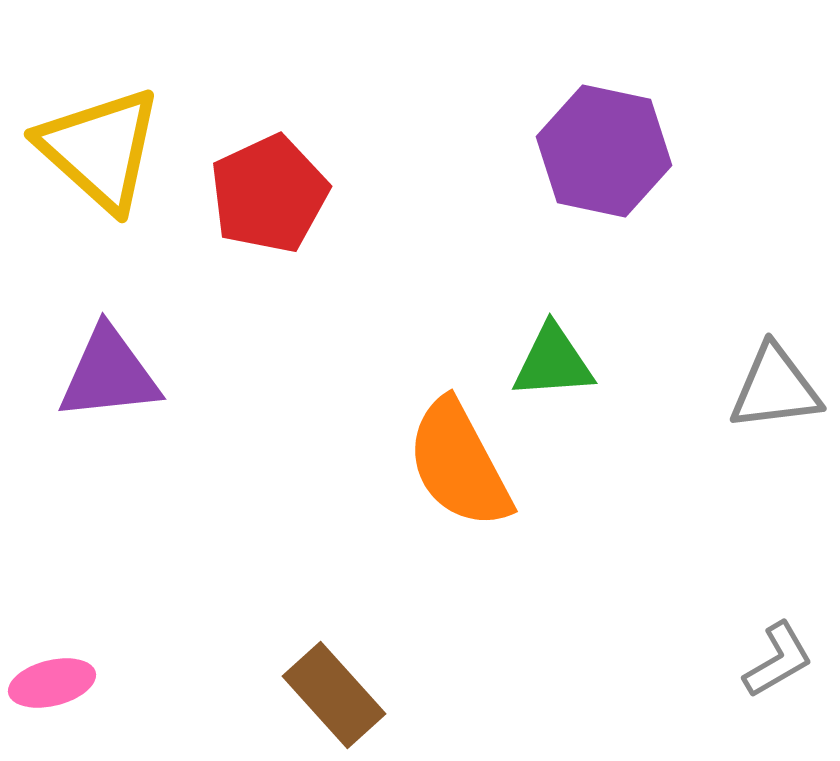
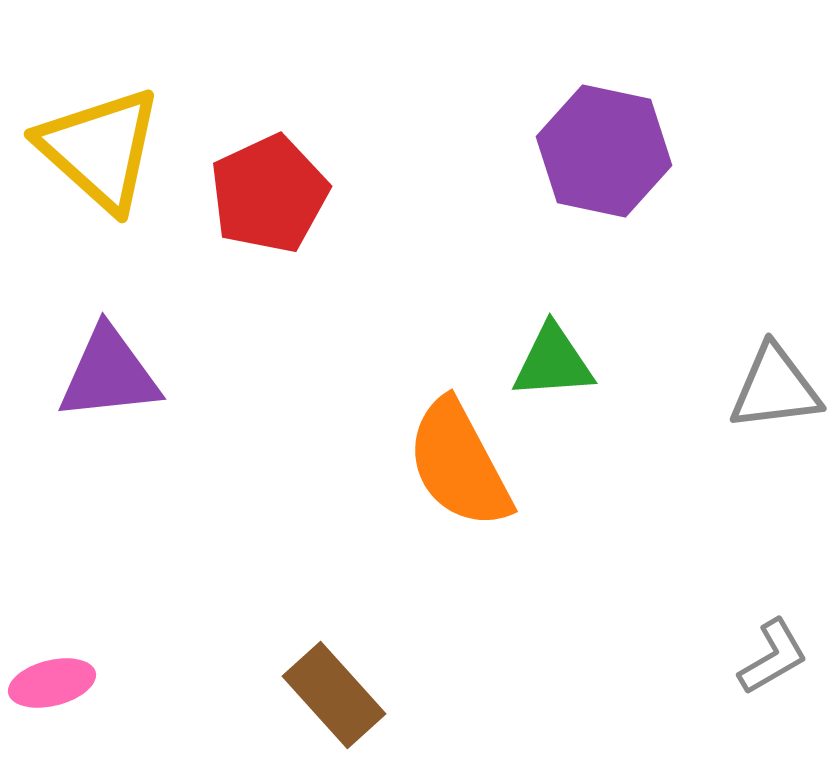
gray L-shape: moved 5 px left, 3 px up
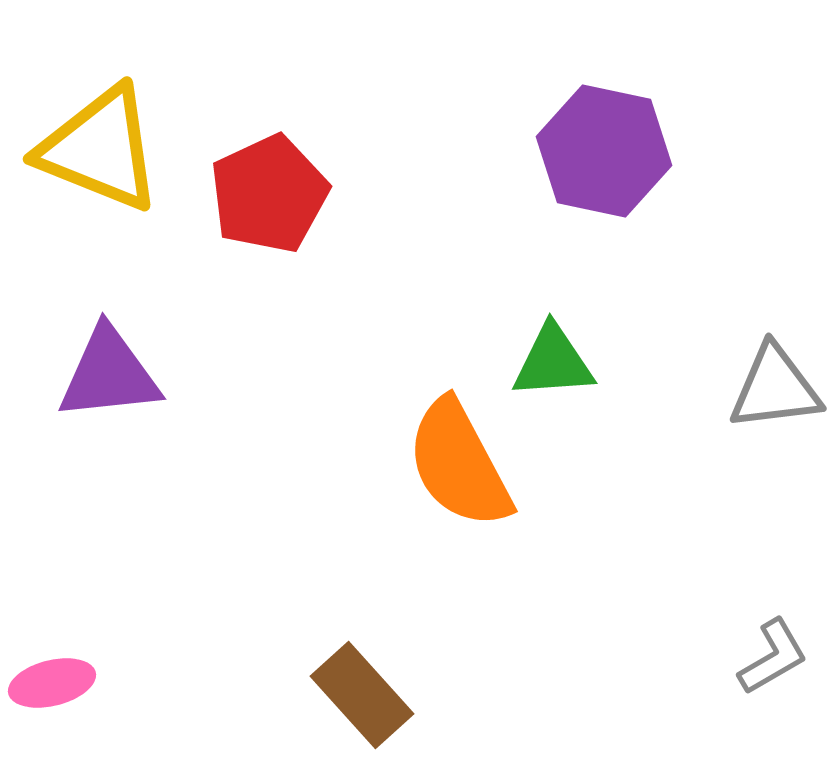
yellow triangle: rotated 20 degrees counterclockwise
brown rectangle: moved 28 px right
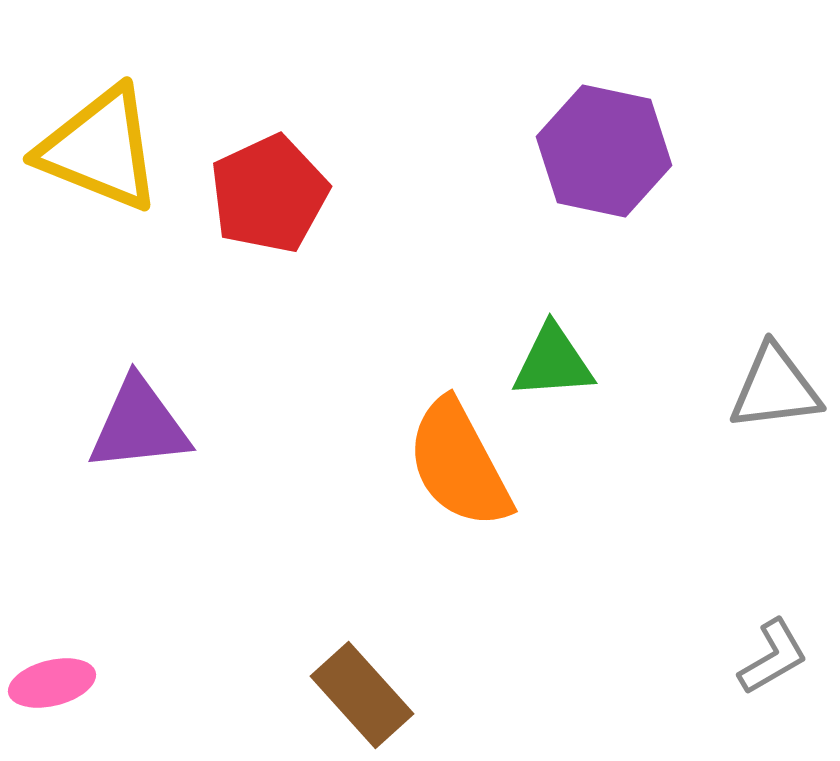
purple triangle: moved 30 px right, 51 px down
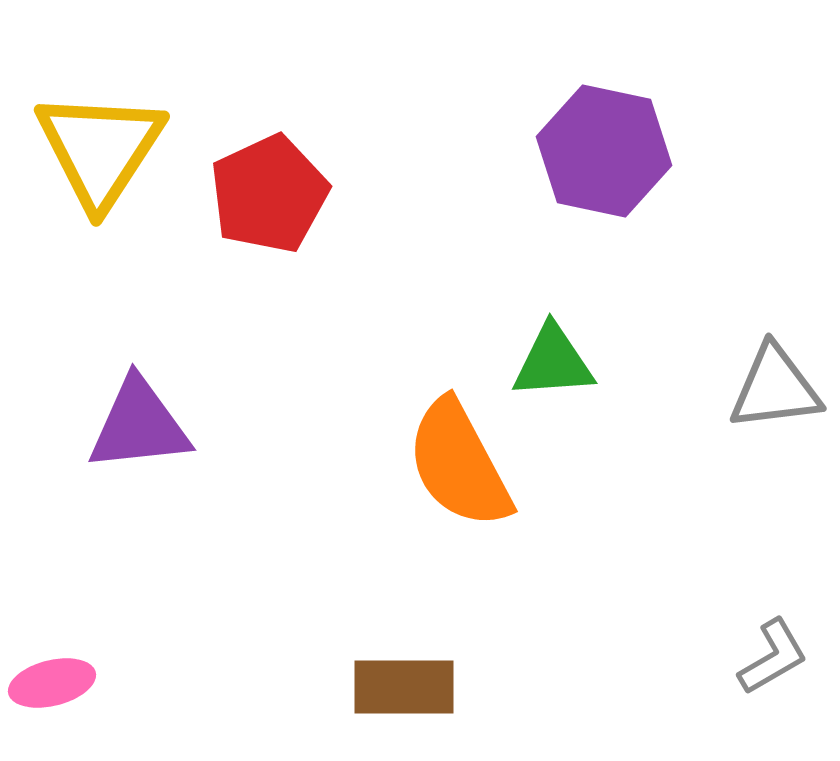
yellow triangle: rotated 41 degrees clockwise
brown rectangle: moved 42 px right, 8 px up; rotated 48 degrees counterclockwise
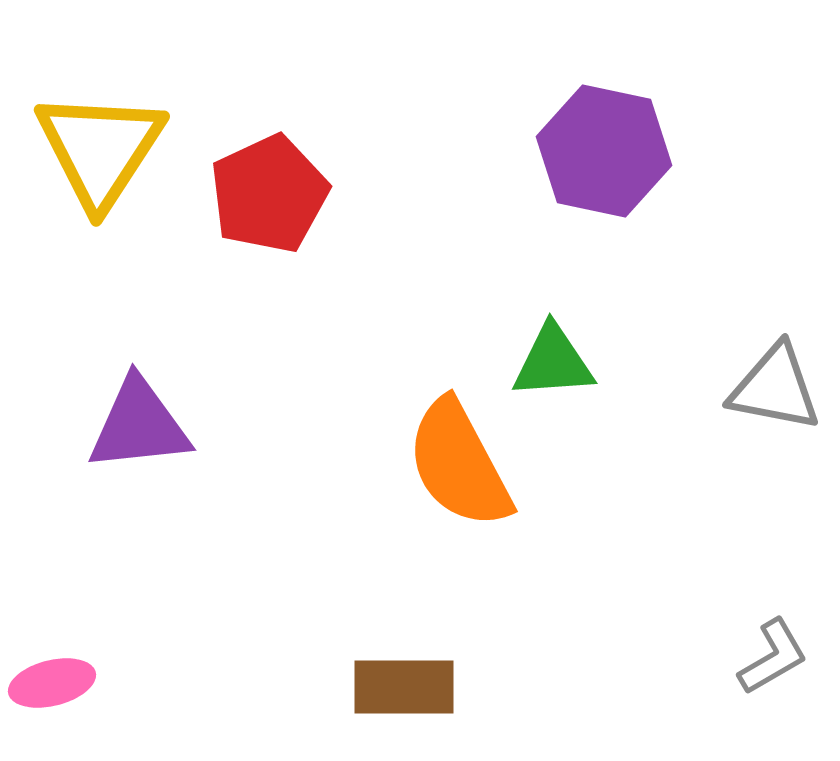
gray triangle: rotated 18 degrees clockwise
